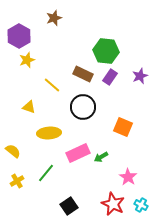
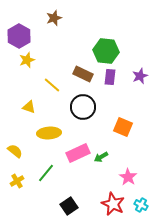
purple rectangle: rotated 28 degrees counterclockwise
yellow semicircle: moved 2 px right
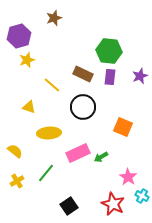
purple hexagon: rotated 15 degrees clockwise
green hexagon: moved 3 px right
cyan cross: moved 1 px right, 9 px up
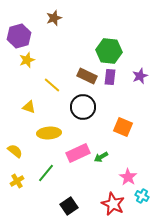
brown rectangle: moved 4 px right, 2 px down
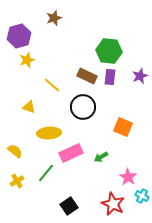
pink rectangle: moved 7 px left
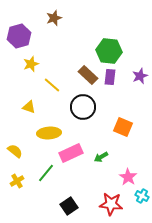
yellow star: moved 4 px right, 4 px down
brown rectangle: moved 1 px right, 1 px up; rotated 18 degrees clockwise
red star: moved 2 px left; rotated 20 degrees counterclockwise
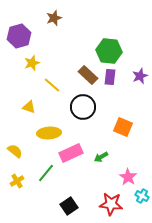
yellow star: moved 1 px right, 1 px up
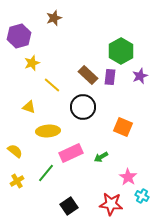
green hexagon: moved 12 px right; rotated 25 degrees clockwise
yellow ellipse: moved 1 px left, 2 px up
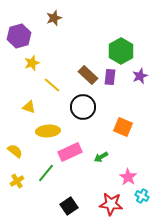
pink rectangle: moved 1 px left, 1 px up
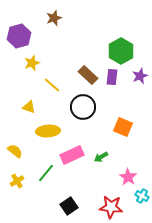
purple rectangle: moved 2 px right
pink rectangle: moved 2 px right, 3 px down
red star: moved 3 px down
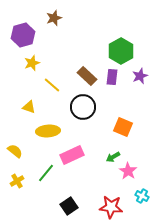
purple hexagon: moved 4 px right, 1 px up
brown rectangle: moved 1 px left, 1 px down
green arrow: moved 12 px right
pink star: moved 6 px up
